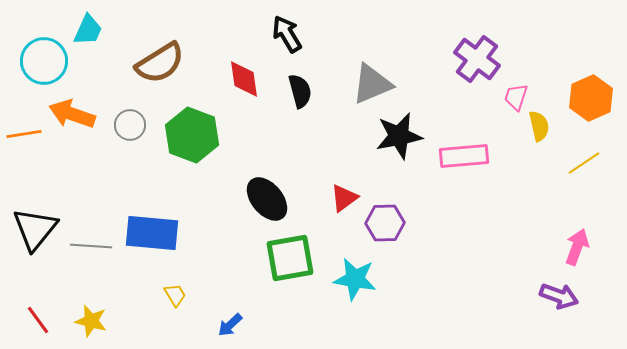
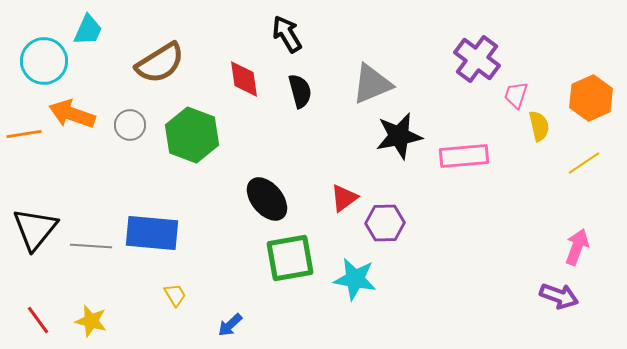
pink trapezoid: moved 2 px up
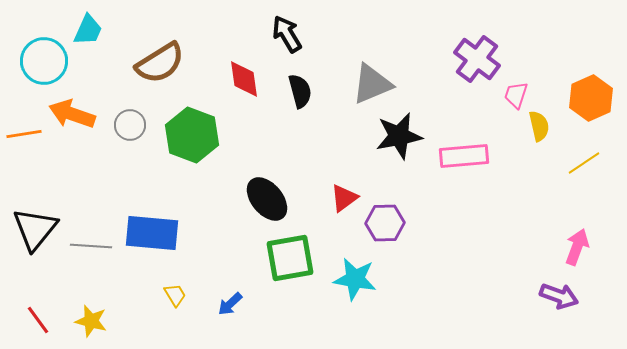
blue arrow: moved 21 px up
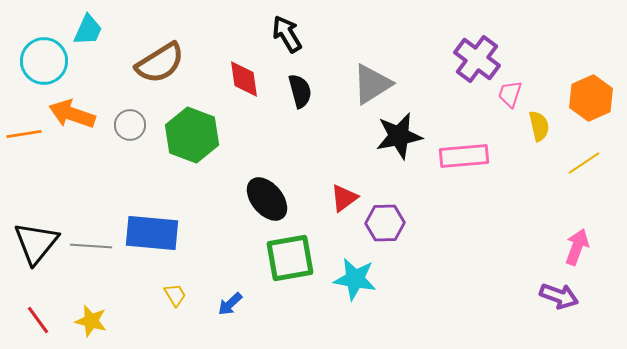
gray triangle: rotated 9 degrees counterclockwise
pink trapezoid: moved 6 px left, 1 px up
black triangle: moved 1 px right, 14 px down
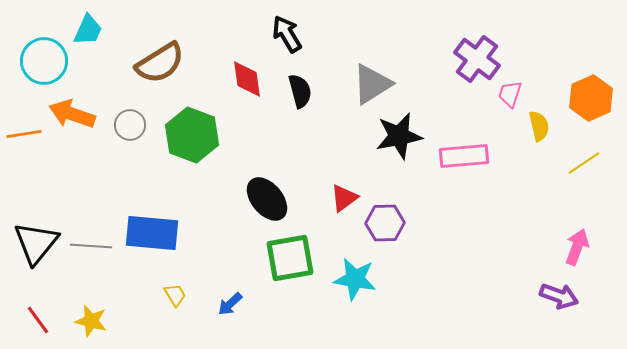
red diamond: moved 3 px right
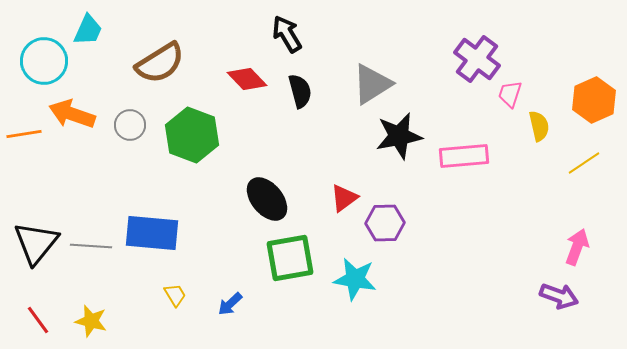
red diamond: rotated 36 degrees counterclockwise
orange hexagon: moved 3 px right, 2 px down
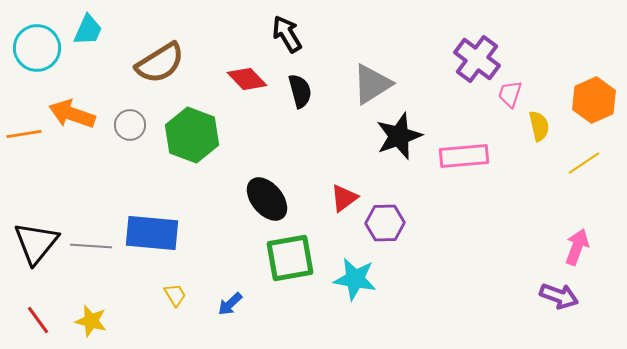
cyan circle: moved 7 px left, 13 px up
black star: rotated 9 degrees counterclockwise
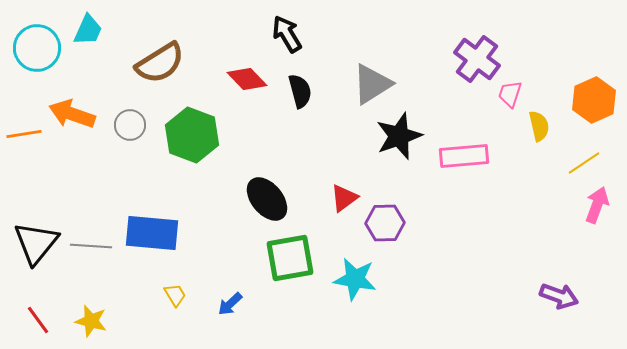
pink arrow: moved 20 px right, 42 px up
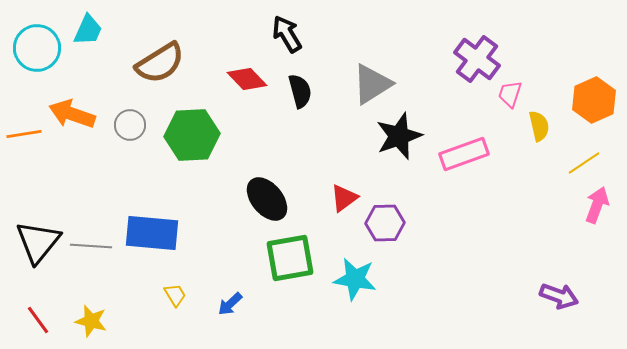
green hexagon: rotated 24 degrees counterclockwise
pink rectangle: moved 2 px up; rotated 15 degrees counterclockwise
black triangle: moved 2 px right, 1 px up
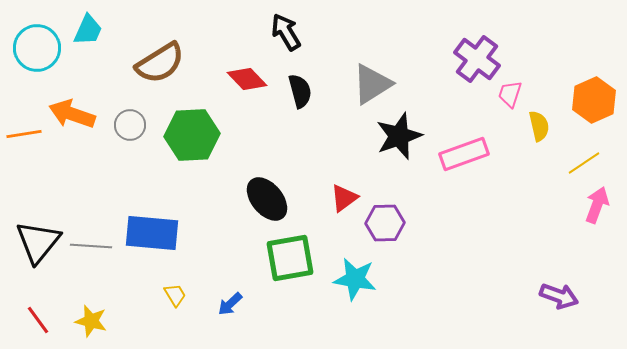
black arrow: moved 1 px left, 2 px up
